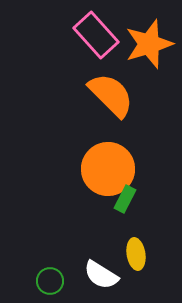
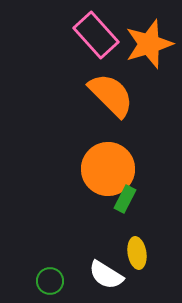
yellow ellipse: moved 1 px right, 1 px up
white semicircle: moved 5 px right
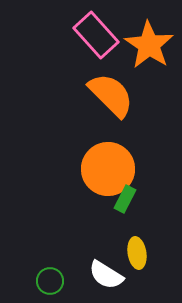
orange star: moved 1 px down; rotated 21 degrees counterclockwise
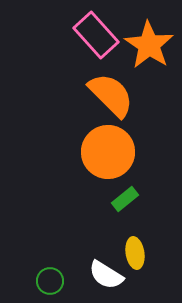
orange circle: moved 17 px up
green rectangle: rotated 24 degrees clockwise
yellow ellipse: moved 2 px left
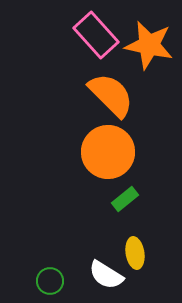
orange star: rotated 21 degrees counterclockwise
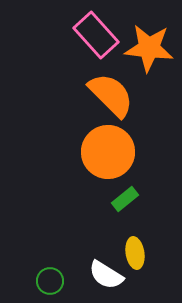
orange star: moved 3 px down; rotated 6 degrees counterclockwise
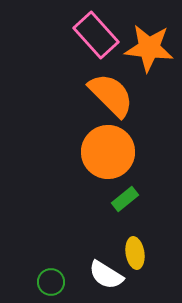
green circle: moved 1 px right, 1 px down
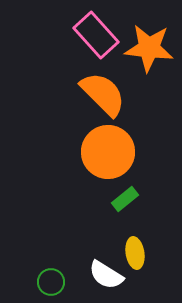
orange semicircle: moved 8 px left, 1 px up
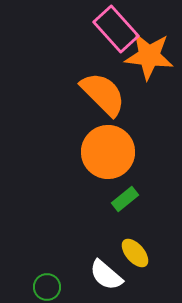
pink rectangle: moved 20 px right, 6 px up
orange star: moved 8 px down
yellow ellipse: rotated 32 degrees counterclockwise
white semicircle: rotated 9 degrees clockwise
green circle: moved 4 px left, 5 px down
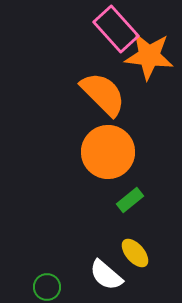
green rectangle: moved 5 px right, 1 px down
